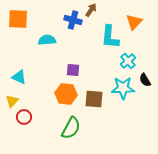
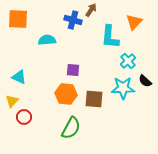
black semicircle: moved 1 px down; rotated 16 degrees counterclockwise
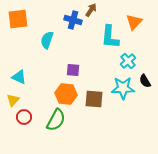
orange square: rotated 10 degrees counterclockwise
cyan semicircle: rotated 66 degrees counterclockwise
black semicircle: rotated 16 degrees clockwise
yellow triangle: moved 1 px right, 1 px up
green semicircle: moved 15 px left, 8 px up
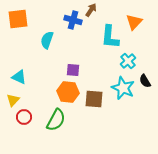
cyan star: rotated 25 degrees clockwise
orange hexagon: moved 2 px right, 2 px up
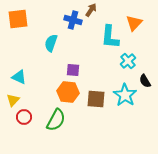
orange triangle: moved 1 px down
cyan semicircle: moved 4 px right, 3 px down
cyan star: moved 2 px right, 7 px down; rotated 10 degrees clockwise
brown square: moved 2 px right
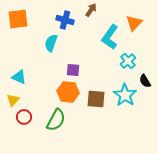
blue cross: moved 8 px left
cyan L-shape: rotated 30 degrees clockwise
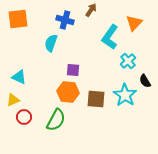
yellow triangle: rotated 24 degrees clockwise
